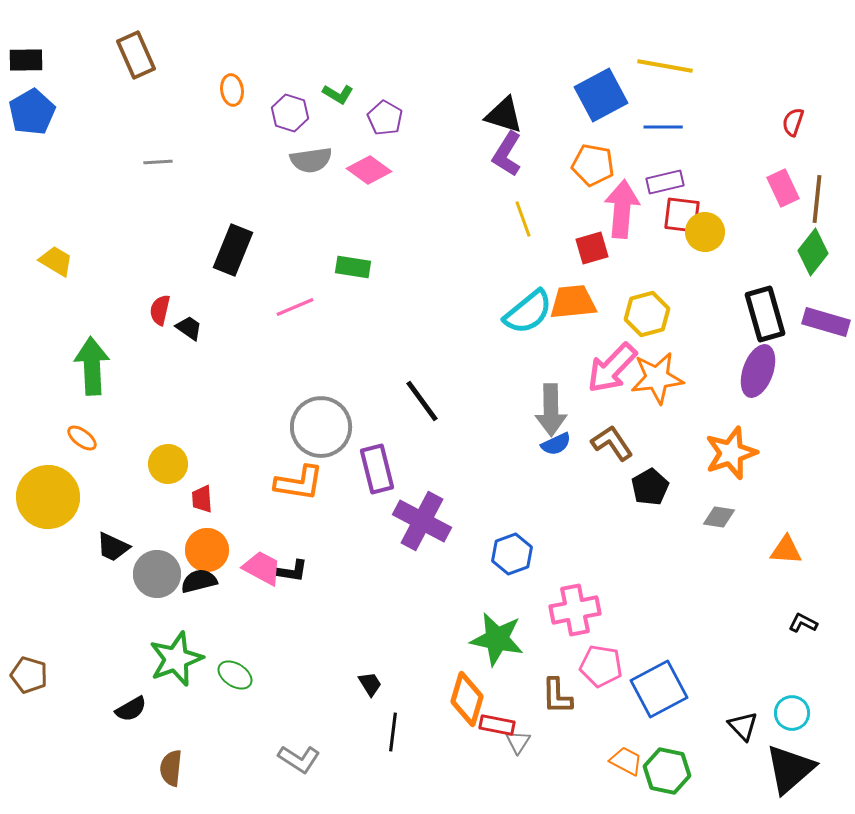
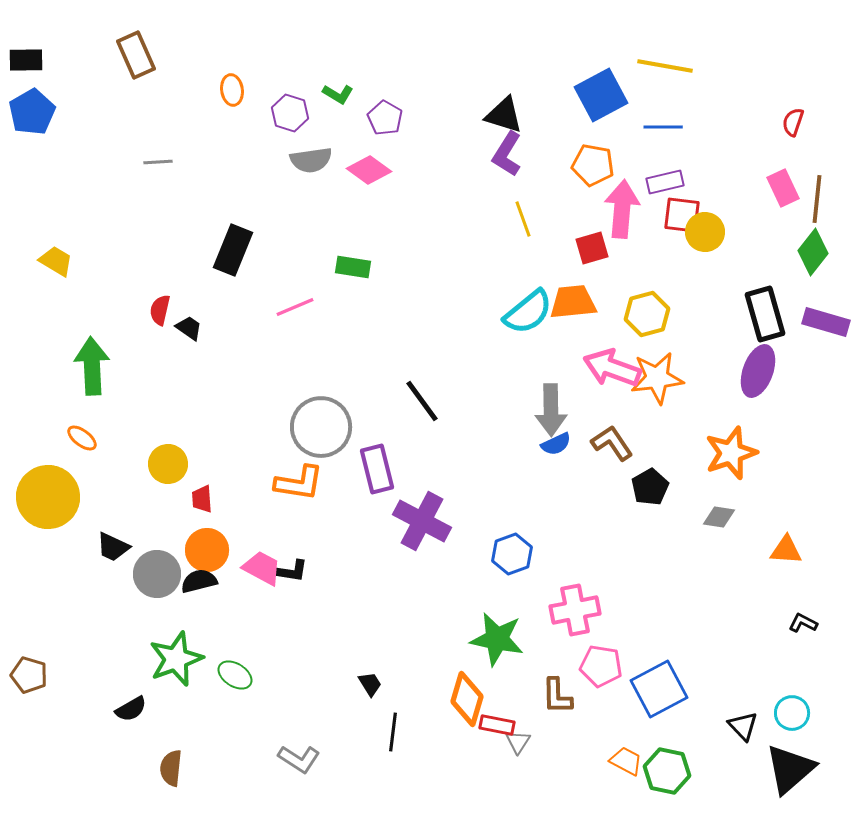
pink arrow at (612, 368): rotated 66 degrees clockwise
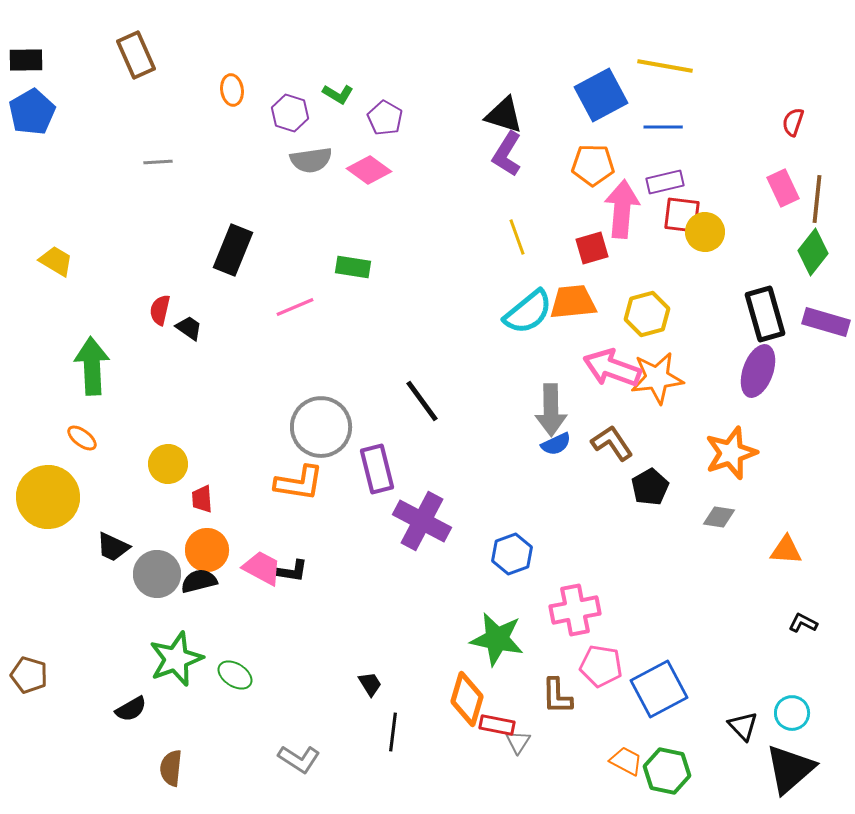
orange pentagon at (593, 165): rotated 9 degrees counterclockwise
yellow line at (523, 219): moved 6 px left, 18 px down
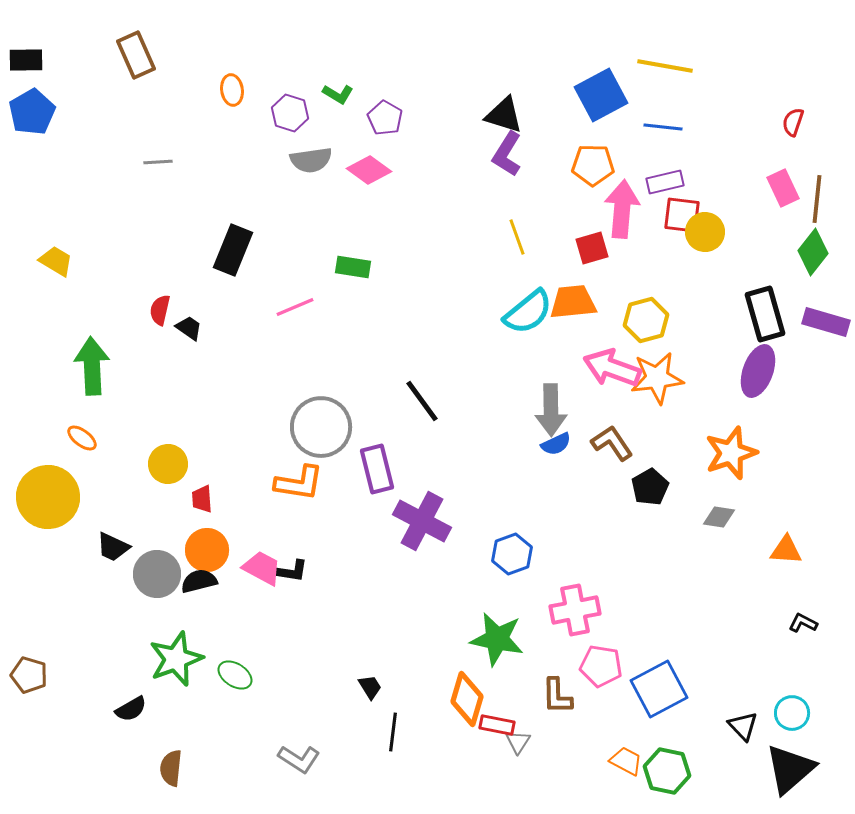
blue line at (663, 127): rotated 6 degrees clockwise
yellow hexagon at (647, 314): moved 1 px left, 6 px down
black trapezoid at (370, 684): moved 3 px down
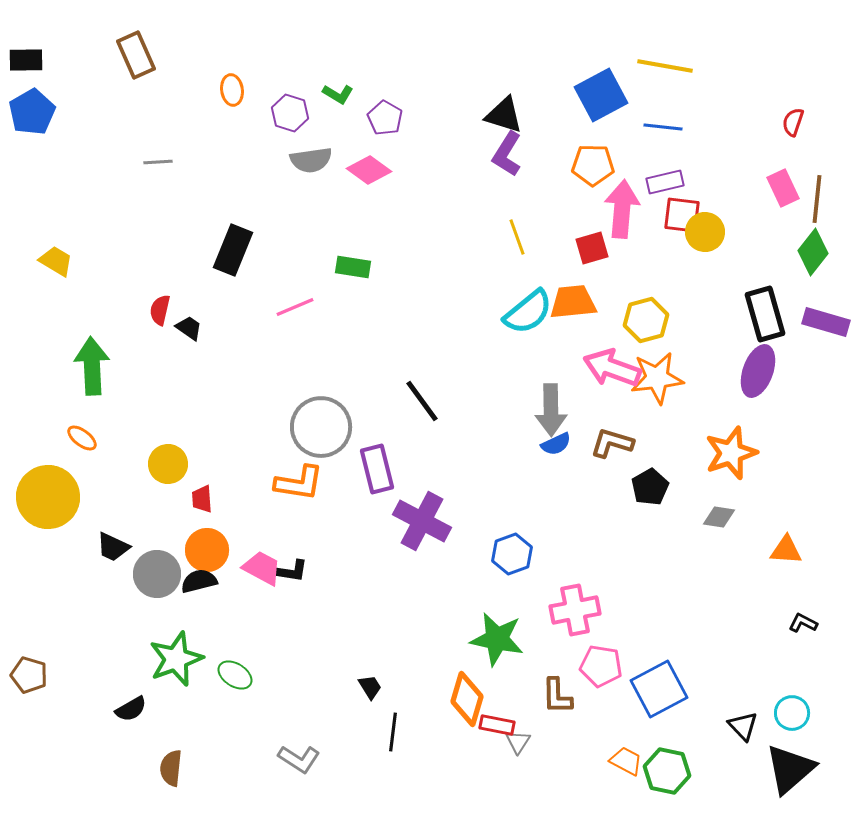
brown L-shape at (612, 443): rotated 39 degrees counterclockwise
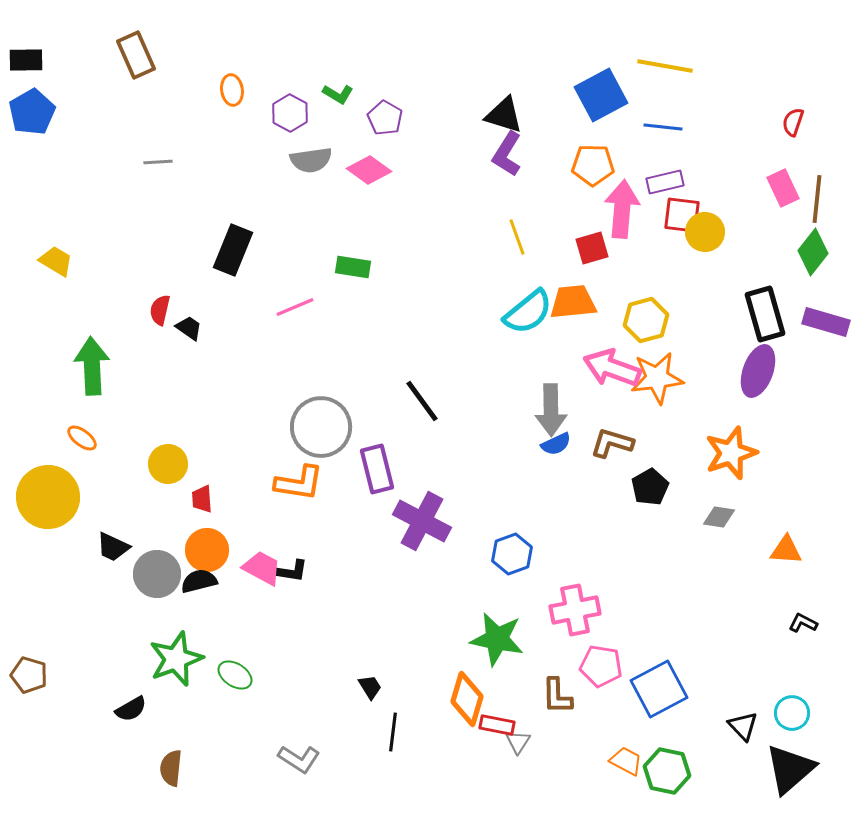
purple hexagon at (290, 113): rotated 12 degrees clockwise
